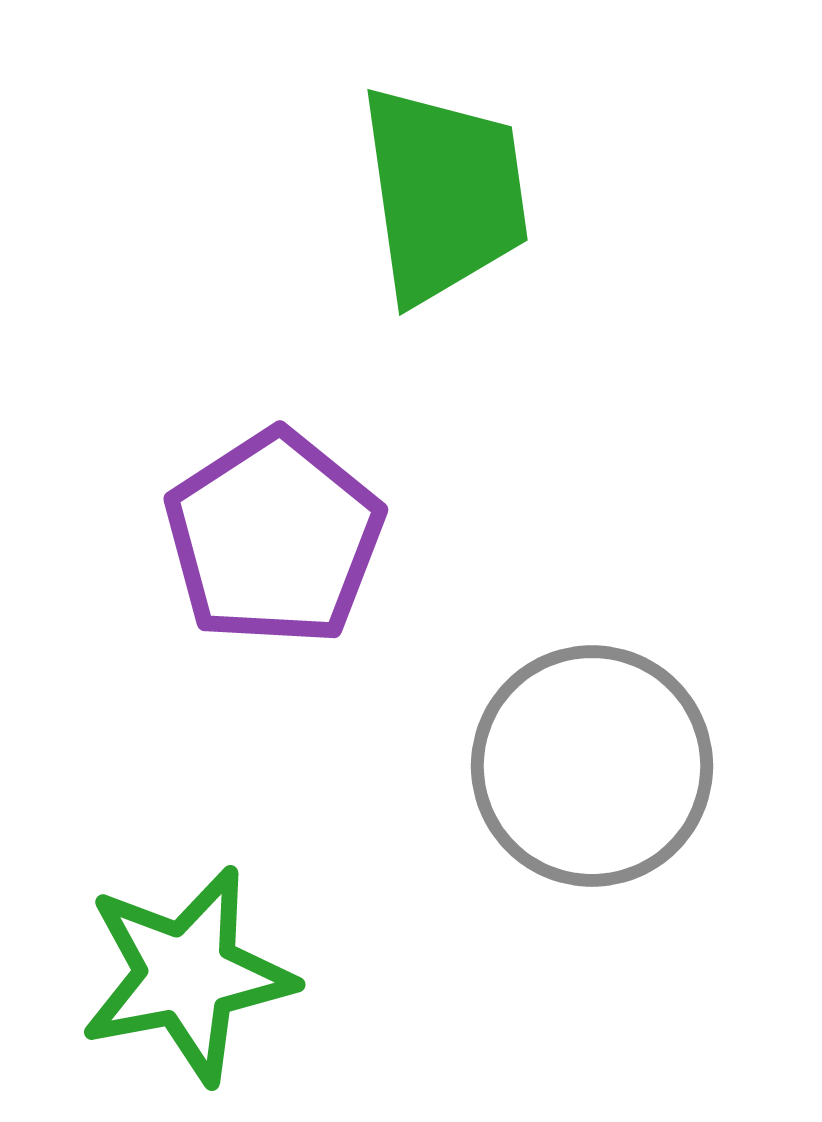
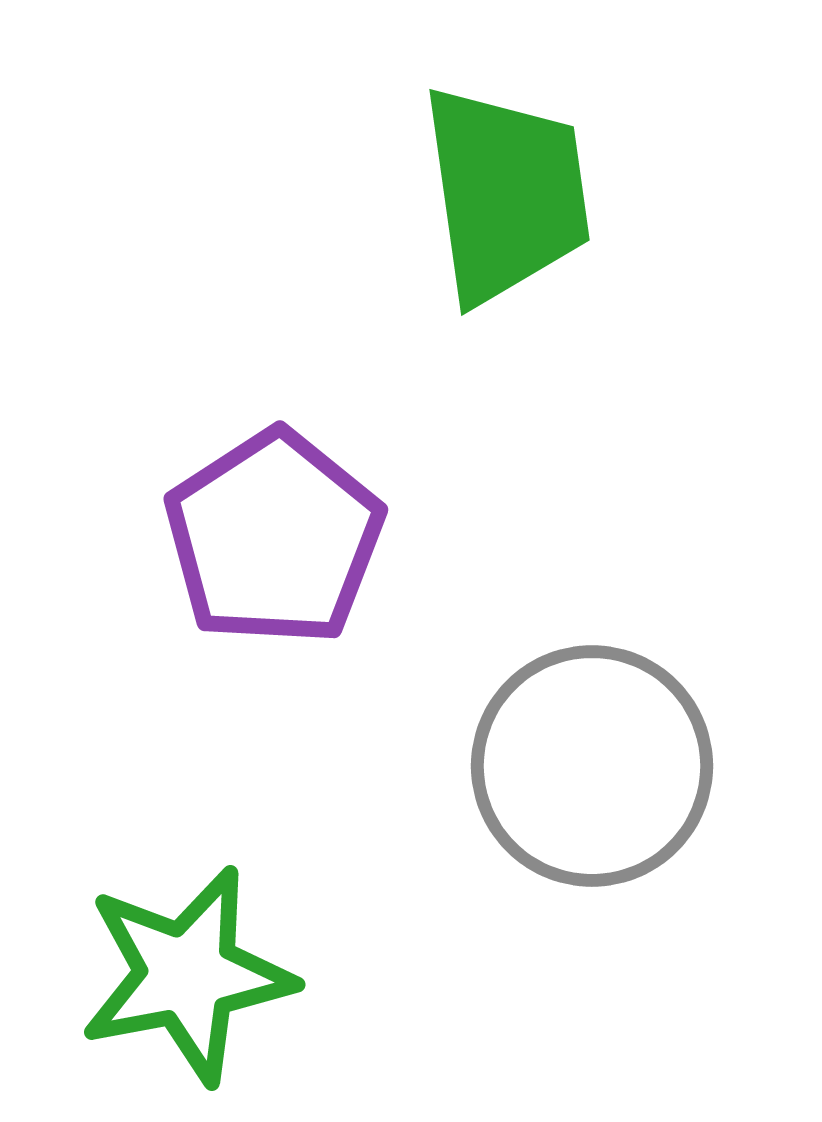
green trapezoid: moved 62 px right
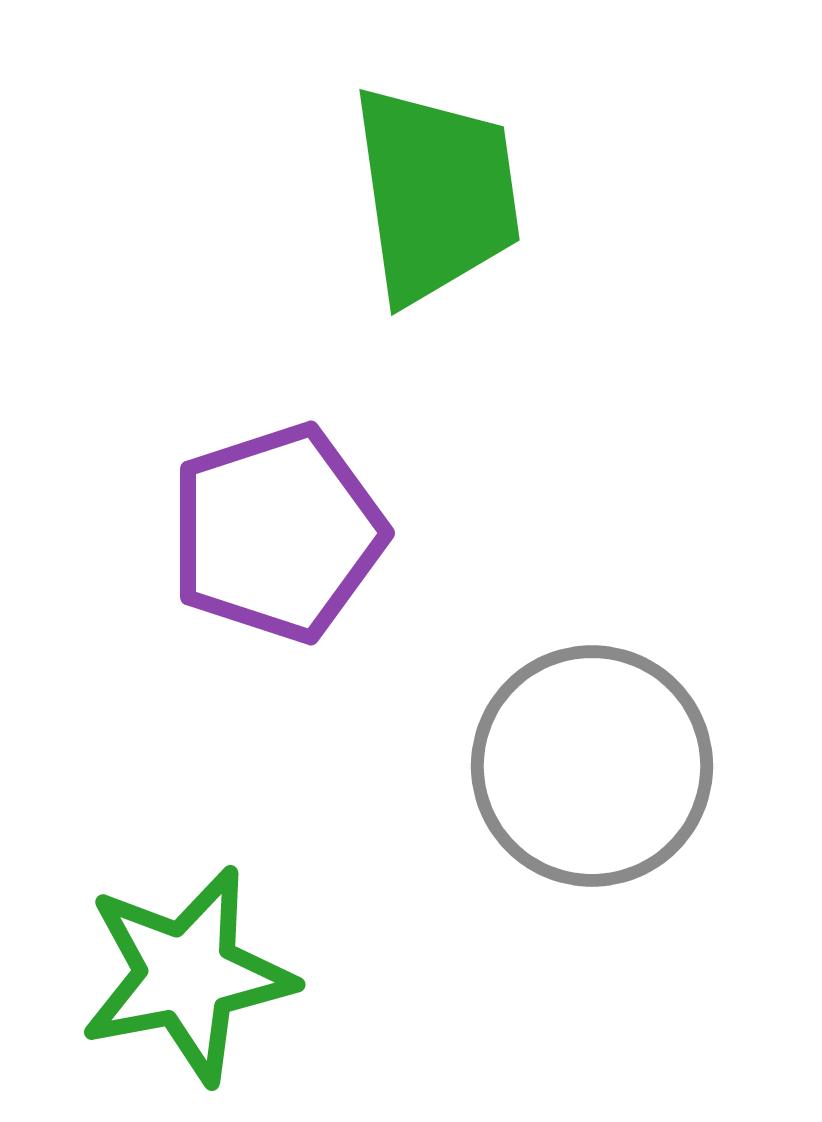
green trapezoid: moved 70 px left
purple pentagon: moved 3 px right, 5 px up; rotated 15 degrees clockwise
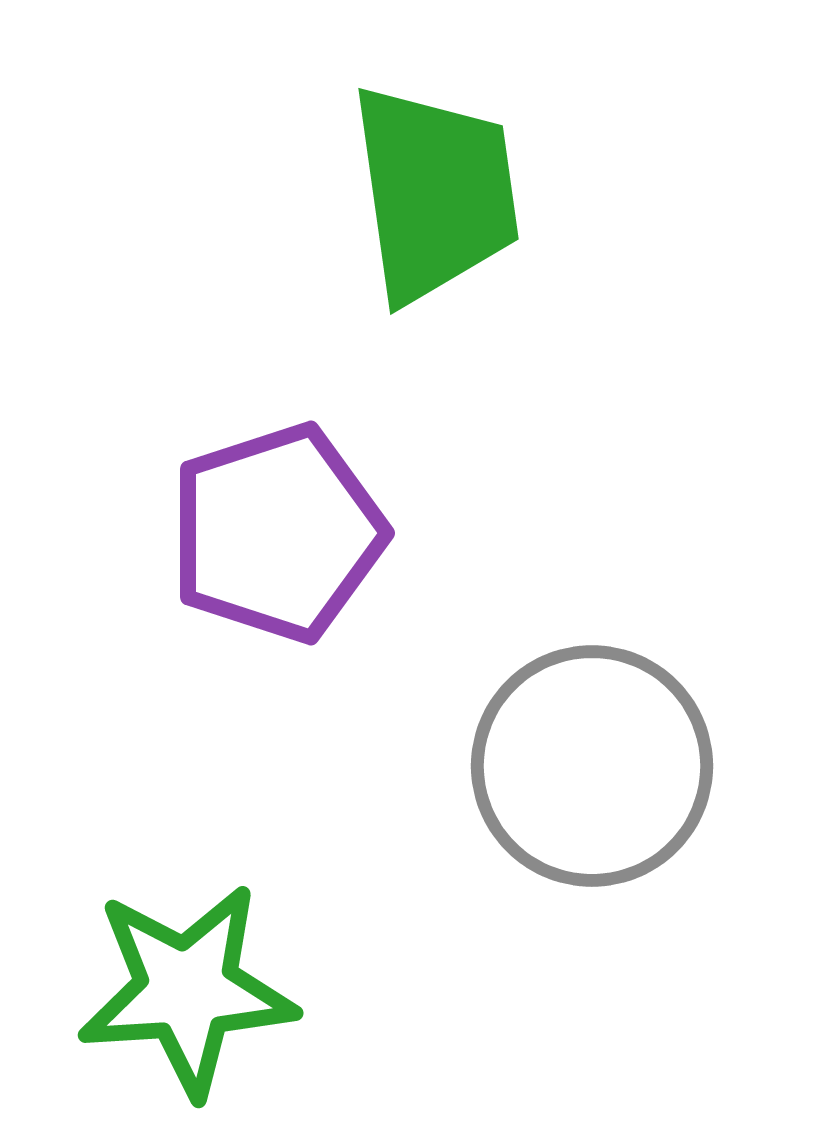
green trapezoid: moved 1 px left, 1 px up
green star: moved 15 px down; rotated 7 degrees clockwise
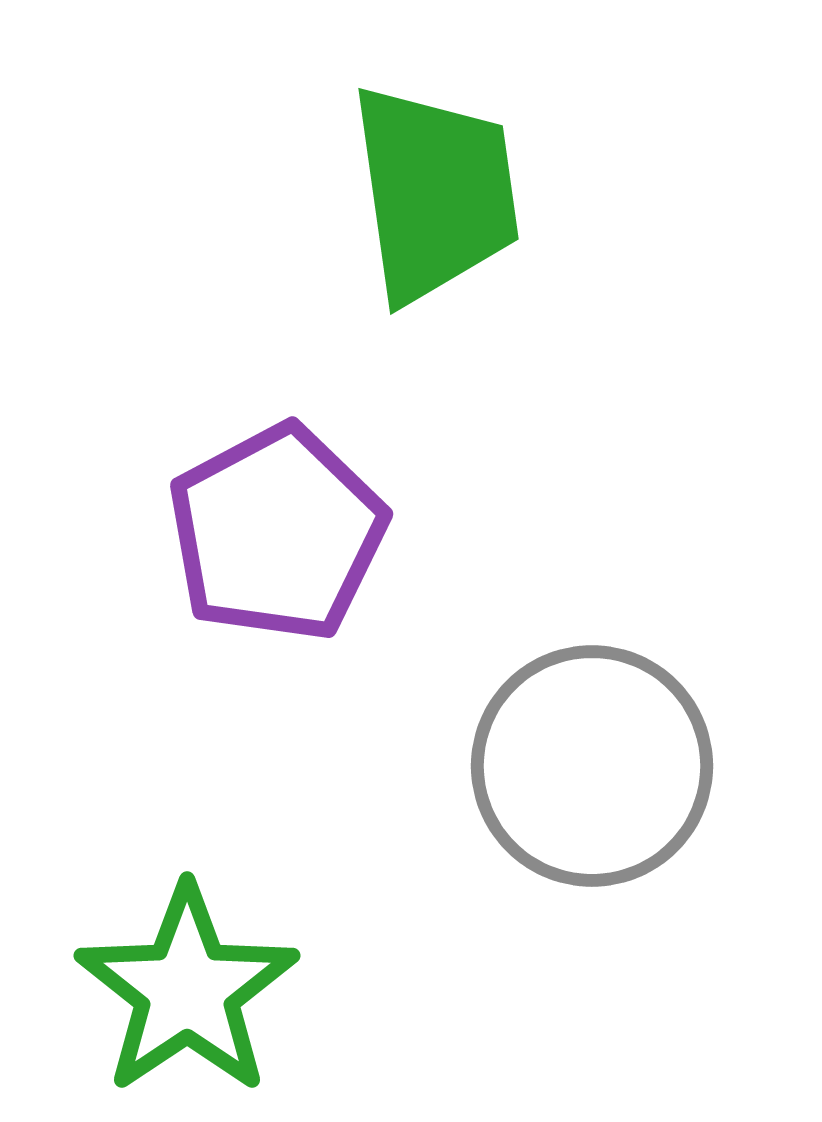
purple pentagon: rotated 10 degrees counterclockwise
green star: rotated 30 degrees counterclockwise
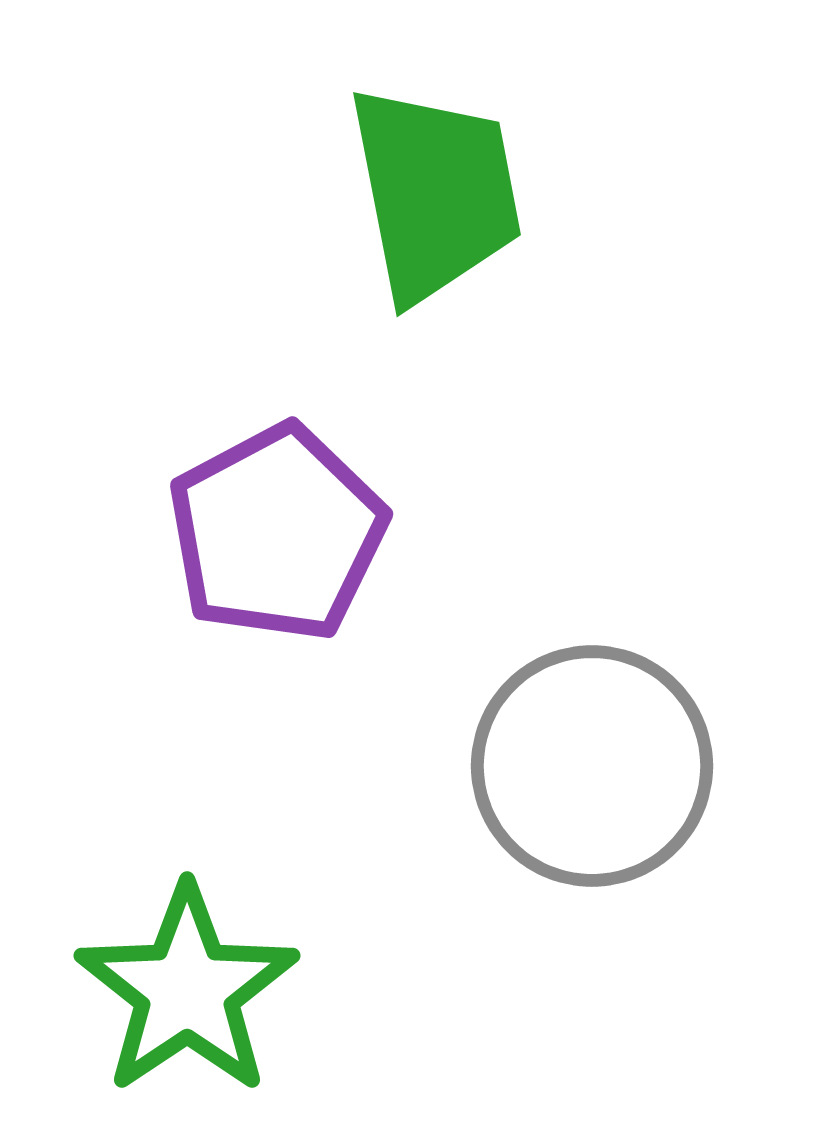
green trapezoid: rotated 3 degrees counterclockwise
